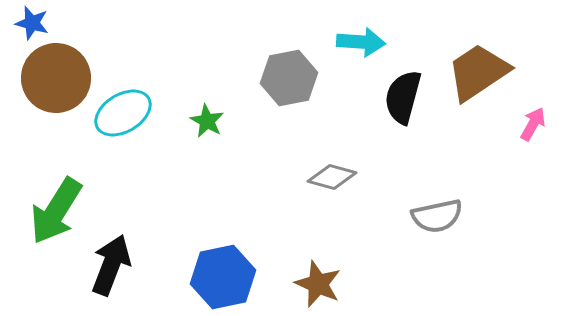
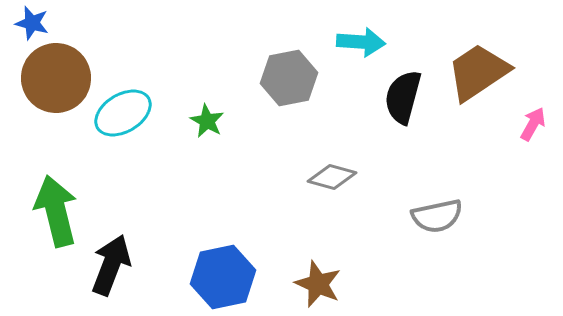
green arrow: rotated 134 degrees clockwise
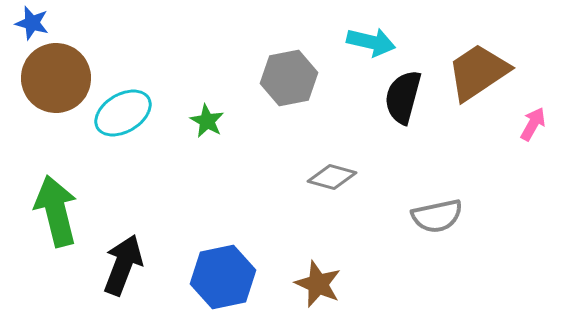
cyan arrow: moved 10 px right; rotated 9 degrees clockwise
black arrow: moved 12 px right
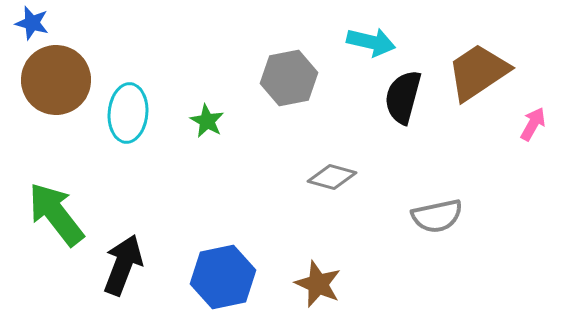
brown circle: moved 2 px down
cyan ellipse: moved 5 px right; rotated 54 degrees counterclockwise
green arrow: moved 3 px down; rotated 24 degrees counterclockwise
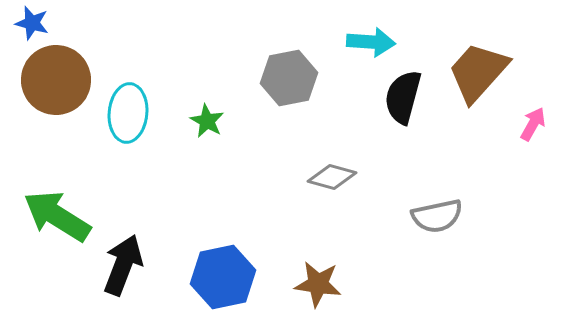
cyan arrow: rotated 9 degrees counterclockwise
brown trapezoid: rotated 14 degrees counterclockwise
green arrow: moved 1 px right, 2 px down; rotated 20 degrees counterclockwise
brown star: rotated 15 degrees counterclockwise
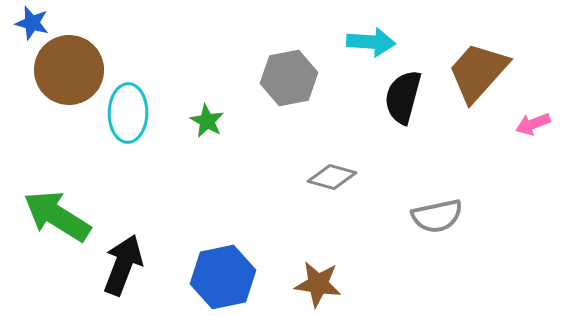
brown circle: moved 13 px right, 10 px up
cyan ellipse: rotated 4 degrees counterclockwise
pink arrow: rotated 140 degrees counterclockwise
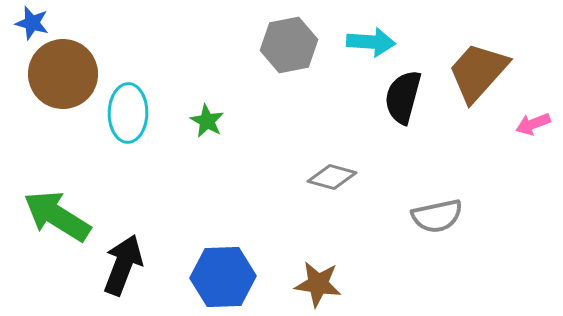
brown circle: moved 6 px left, 4 px down
gray hexagon: moved 33 px up
blue hexagon: rotated 10 degrees clockwise
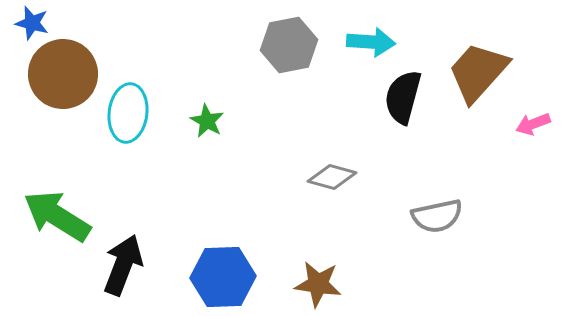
cyan ellipse: rotated 6 degrees clockwise
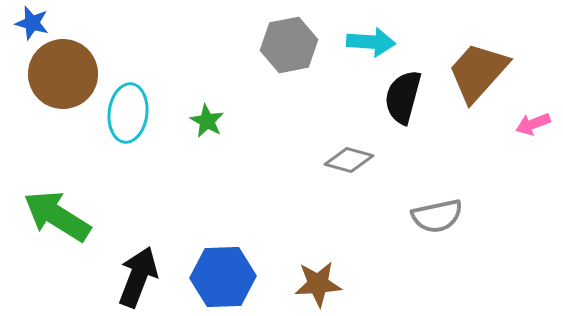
gray diamond: moved 17 px right, 17 px up
black arrow: moved 15 px right, 12 px down
brown star: rotated 12 degrees counterclockwise
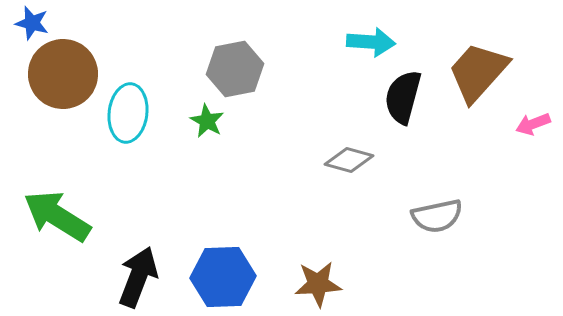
gray hexagon: moved 54 px left, 24 px down
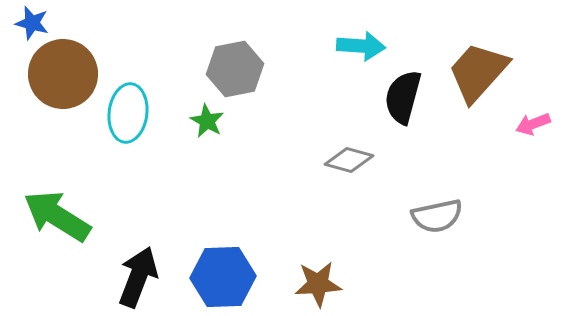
cyan arrow: moved 10 px left, 4 px down
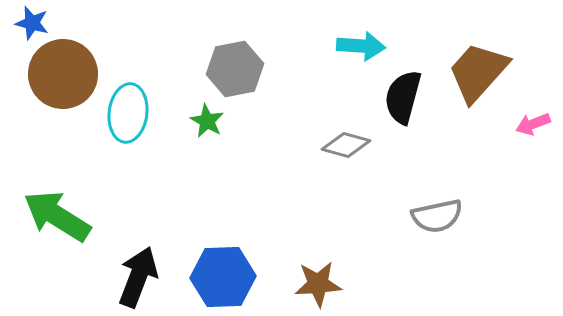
gray diamond: moved 3 px left, 15 px up
